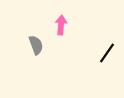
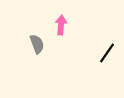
gray semicircle: moved 1 px right, 1 px up
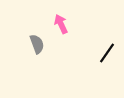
pink arrow: moved 1 px up; rotated 30 degrees counterclockwise
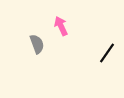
pink arrow: moved 2 px down
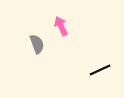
black line: moved 7 px left, 17 px down; rotated 30 degrees clockwise
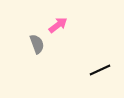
pink arrow: moved 3 px left, 1 px up; rotated 78 degrees clockwise
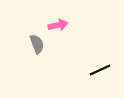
pink arrow: rotated 24 degrees clockwise
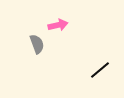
black line: rotated 15 degrees counterclockwise
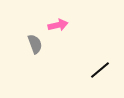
gray semicircle: moved 2 px left
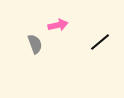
black line: moved 28 px up
